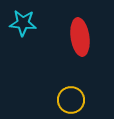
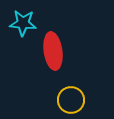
red ellipse: moved 27 px left, 14 px down
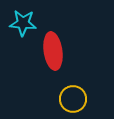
yellow circle: moved 2 px right, 1 px up
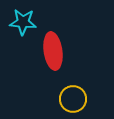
cyan star: moved 1 px up
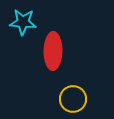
red ellipse: rotated 9 degrees clockwise
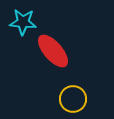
red ellipse: rotated 42 degrees counterclockwise
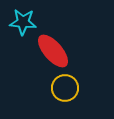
yellow circle: moved 8 px left, 11 px up
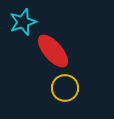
cyan star: rotated 24 degrees counterclockwise
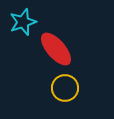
red ellipse: moved 3 px right, 2 px up
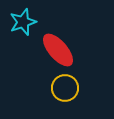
red ellipse: moved 2 px right, 1 px down
